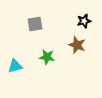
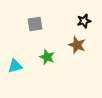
green star: rotated 14 degrees clockwise
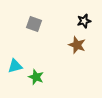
gray square: moved 1 px left; rotated 28 degrees clockwise
green star: moved 11 px left, 20 px down
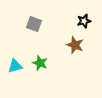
brown star: moved 2 px left
green star: moved 4 px right, 14 px up
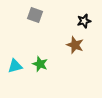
gray square: moved 1 px right, 9 px up
green star: moved 1 px down
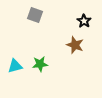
black star: rotated 24 degrees counterclockwise
green star: rotated 28 degrees counterclockwise
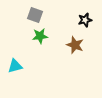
black star: moved 1 px right, 1 px up; rotated 24 degrees clockwise
green star: moved 28 px up
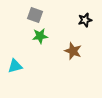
brown star: moved 2 px left, 6 px down
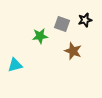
gray square: moved 27 px right, 9 px down
cyan triangle: moved 1 px up
